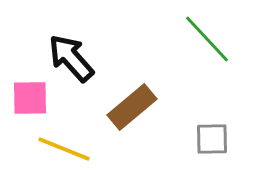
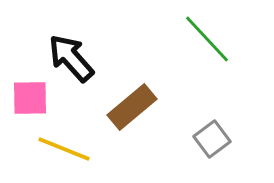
gray square: rotated 36 degrees counterclockwise
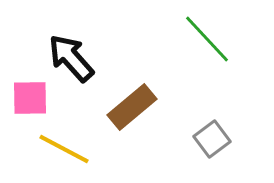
yellow line: rotated 6 degrees clockwise
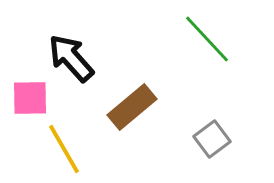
yellow line: rotated 32 degrees clockwise
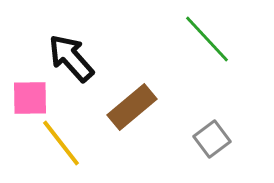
yellow line: moved 3 px left, 6 px up; rotated 8 degrees counterclockwise
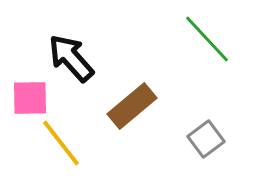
brown rectangle: moved 1 px up
gray square: moved 6 px left
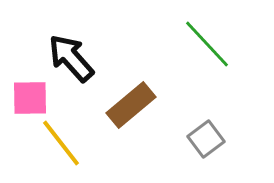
green line: moved 5 px down
brown rectangle: moved 1 px left, 1 px up
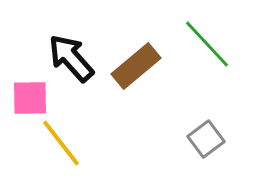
brown rectangle: moved 5 px right, 39 px up
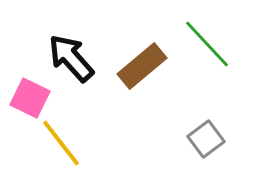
brown rectangle: moved 6 px right
pink square: rotated 27 degrees clockwise
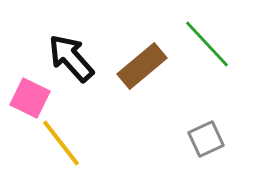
gray square: rotated 12 degrees clockwise
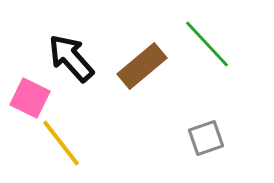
gray square: moved 1 px up; rotated 6 degrees clockwise
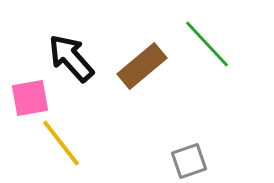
pink square: rotated 36 degrees counterclockwise
gray square: moved 17 px left, 23 px down
